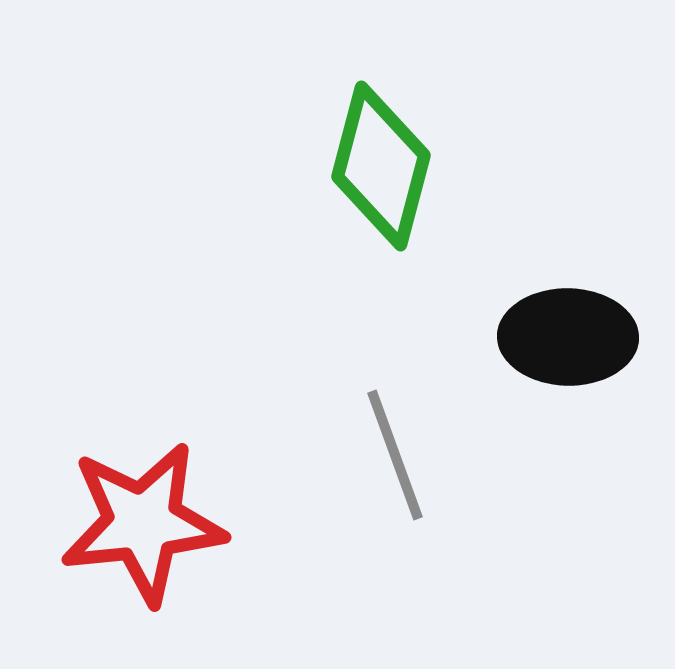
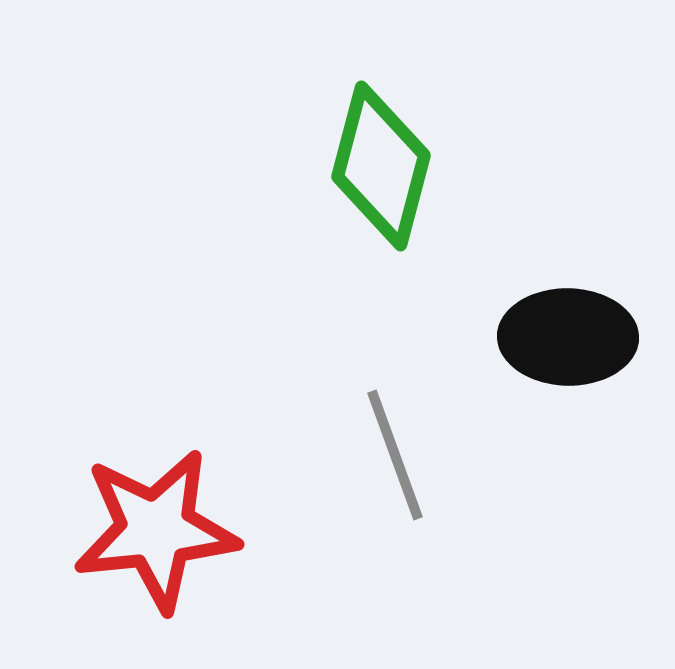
red star: moved 13 px right, 7 px down
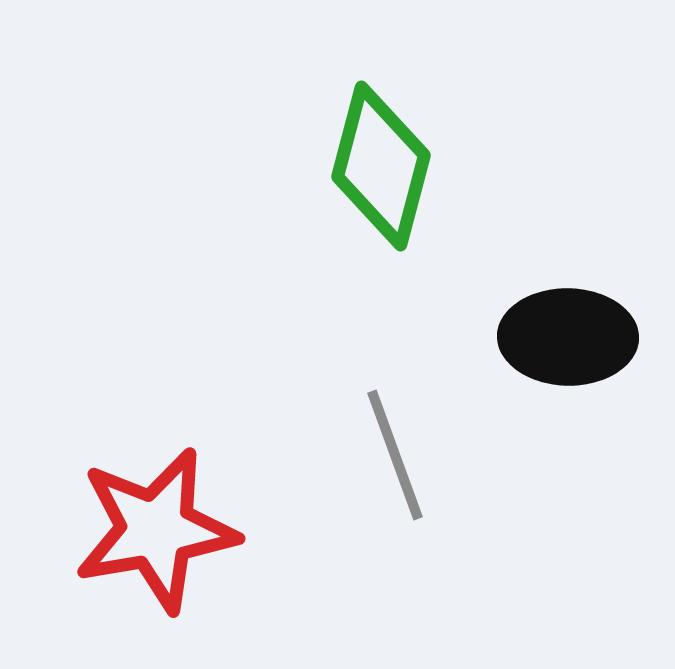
red star: rotated 4 degrees counterclockwise
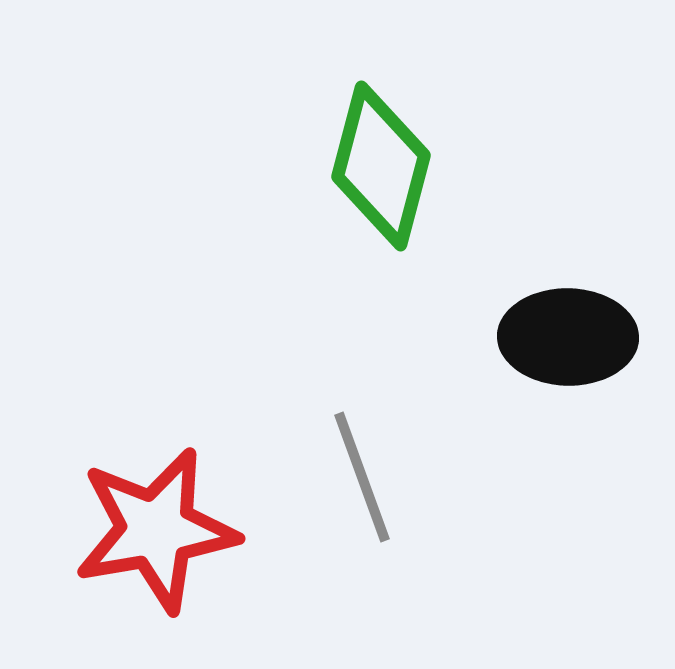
gray line: moved 33 px left, 22 px down
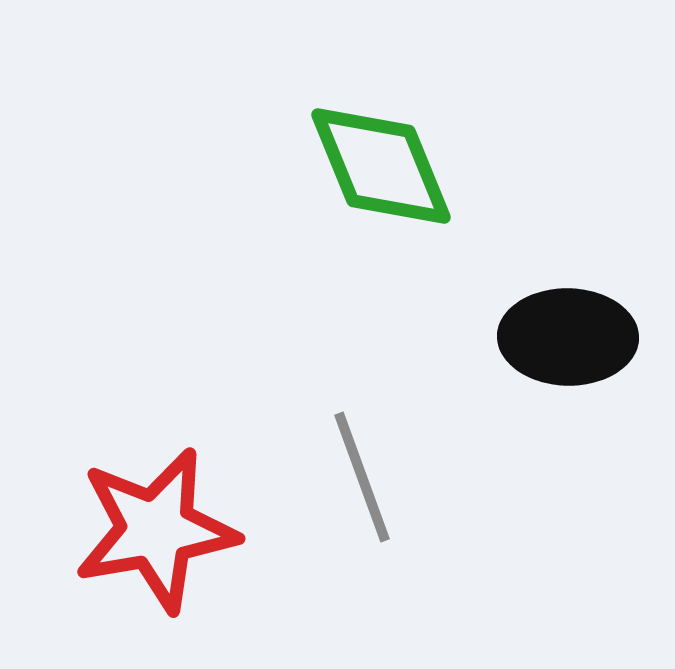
green diamond: rotated 37 degrees counterclockwise
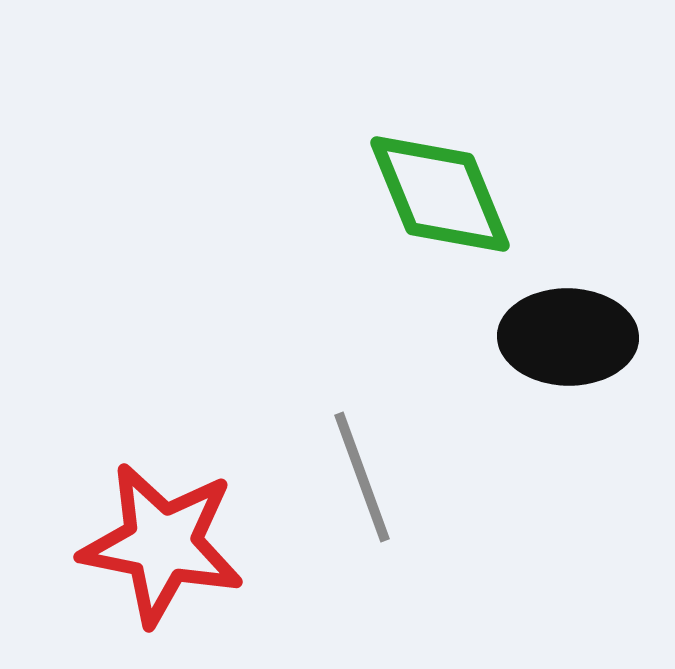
green diamond: moved 59 px right, 28 px down
red star: moved 6 px right, 14 px down; rotated 21 degrees clockwise
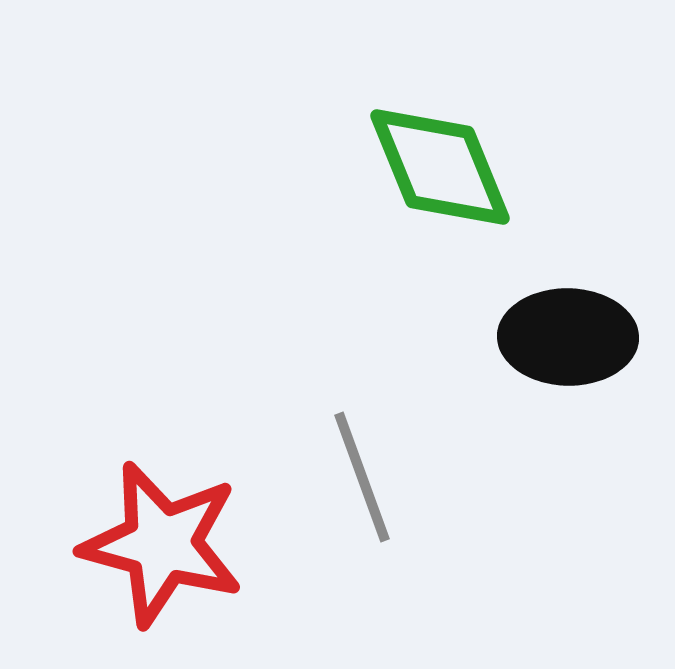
green diamond: moved 27 px up
red star: rotated 4 degrees clockwise
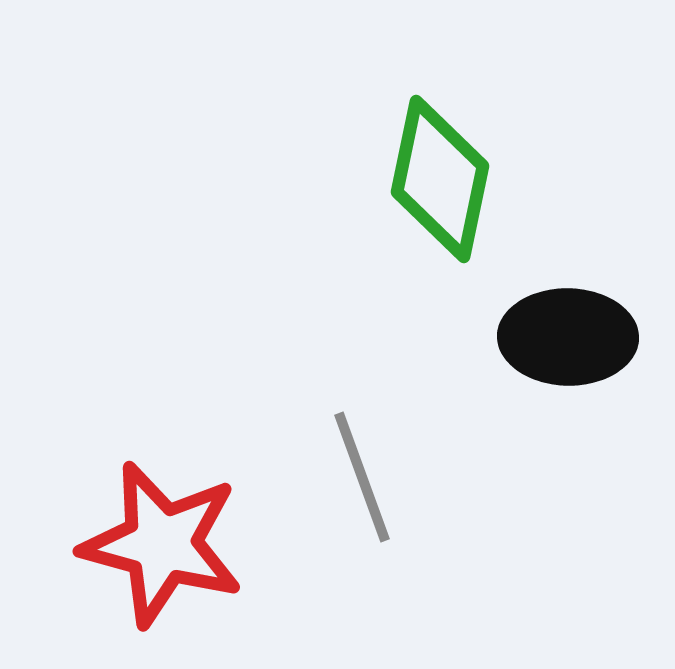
green diamond: moved 12 px down; rotated 34 degrees clockwise
